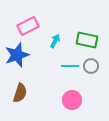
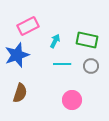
cyan line: moved 8 px left, 2 px up
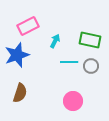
green rectangle: moved 3 px right
cyan line: moved 7 px right, 2 px up
pink circle: moved 1 px right, 1 px down
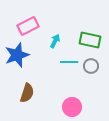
brown semicircle: moved 7 px right
pink circle: moved 1 px left, 6 px down
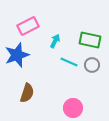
cyan line: rotated 24 degrees clockwise
gray circle: moved 1 px right, 1 px up
pink circle: moved 1 px right, 1 px down
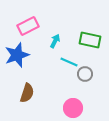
gray circle: moved 7 px left, 9 px down
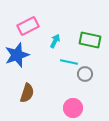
cyan line: rotated 12 degrees counterclockwise
